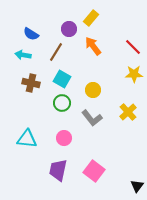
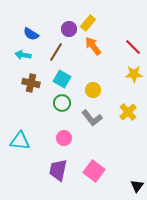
yellow rectangle: moved 3 px left, 5 px down
cyan triangle: moved 7 px left, 2 px down
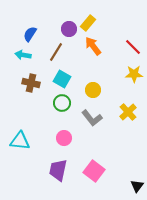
blue semicircle: moved 1 px left; rotated 91 degrees clockwise
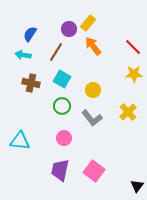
green circle: moved 3 px down
purple trapezoid: moved 2 px right
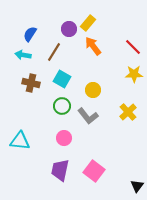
brown line: moved 2 px left
gray L-shape: moved 4 px left, 2 px up
